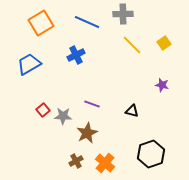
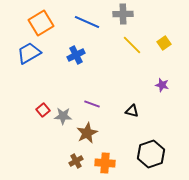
blue trapezoid: moved 11 px up
orange cross: rotated 36 degrees counterclockwise
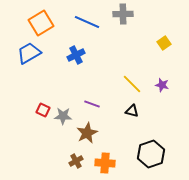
yellow line: moved 39 px down
red square: rotated 24 degrees counterclockwise
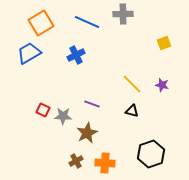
yellow square: rotated 16 degrees clockwise
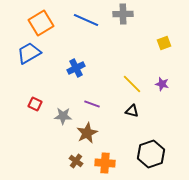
blue line: moved 1 px left, 2 px up
blue cross: moved 13 px down
purple star: moved 1 px up
red square: moved 8 px left, 6 px up
brown cross: rotated 24 degrees counterclockwise
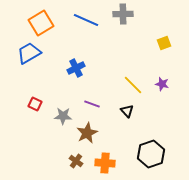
yellow line: moved 1 px right, 1 px down
black triangle: moved 5 px left; rotated 32 degrees clockwise
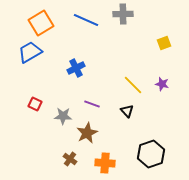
blue trapezoid: moved 1 px right, 1 px up
brown cross: moved 6 px left, 2 px up
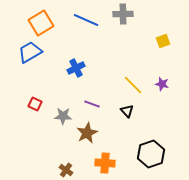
yellow square: moved 1 px left, 2 px up
brown cross: moved 4 px left, 11 px down
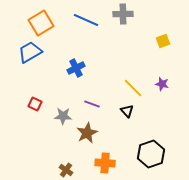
yellow line: moved 3 px down
